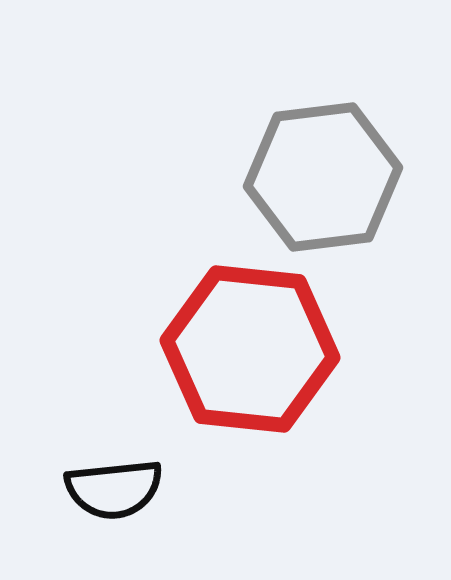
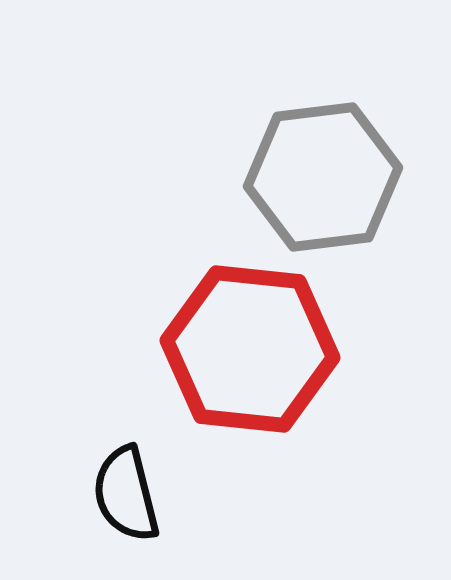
black semicircle: moved 12 px right, 5 px down; rotated 82 degrees clockwise
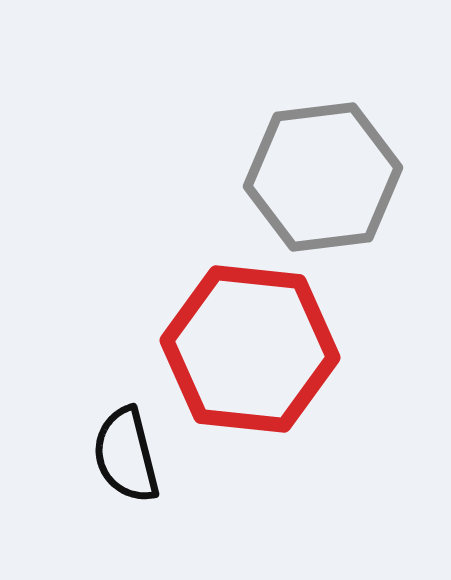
black semicircle: moved 39 px up
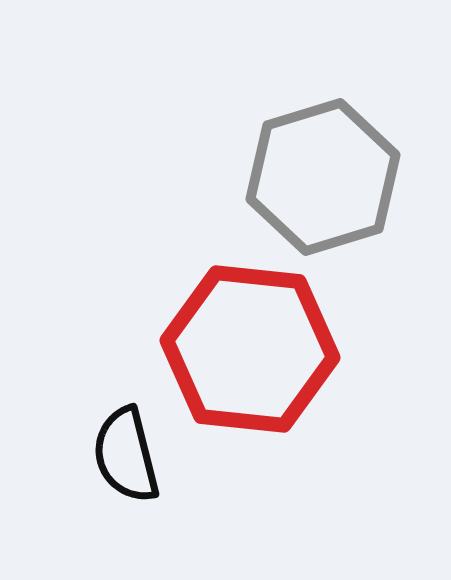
gray hexagon: rotated 10 degrees counterclockwise
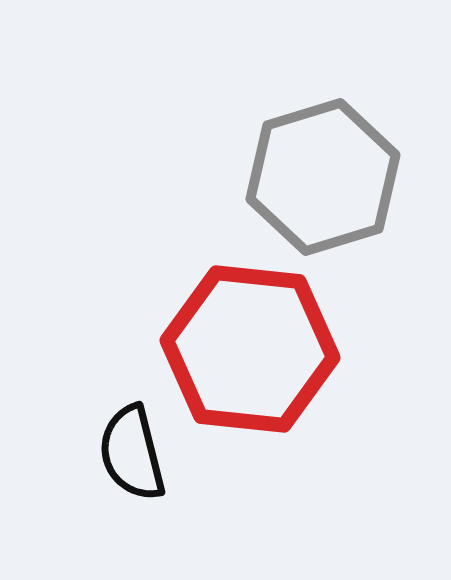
black semicircle: moved 6 px right, 2 px up
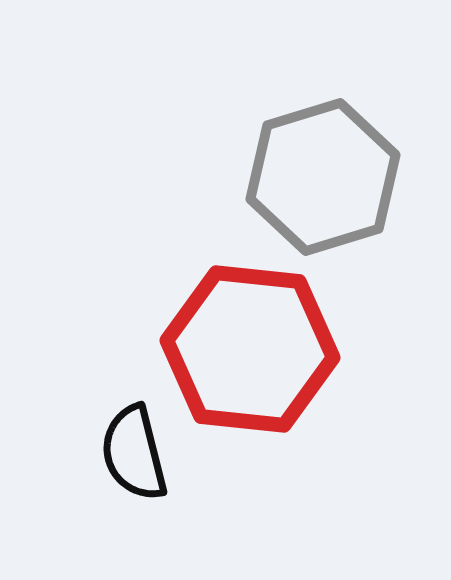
black semicircle: moved 2 px right
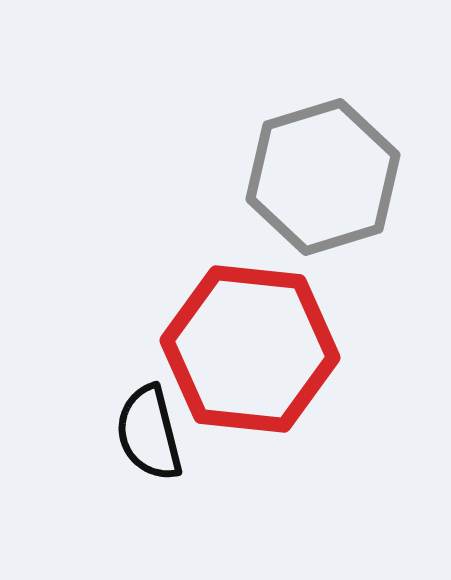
black semicircle: moved 15 px right, 20 px up
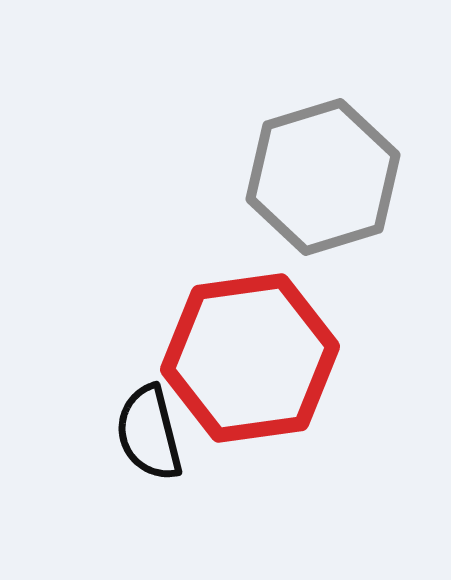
red hexagon: moved 9 px down; rotated 14 degrees counterclockwise
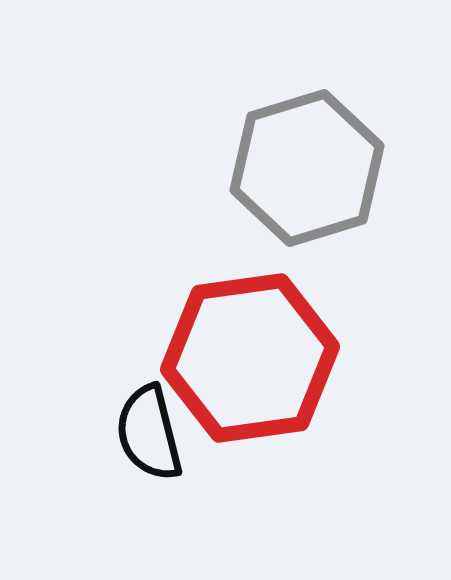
gray hexagon: moved 16 px left, 9 px up
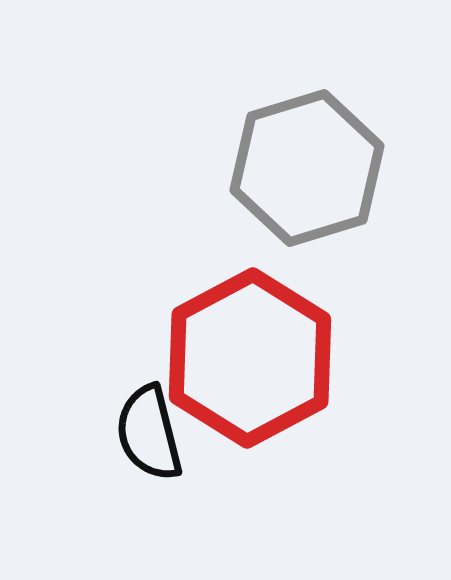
red hexagon: rotated 20 degrees counterclockwise
